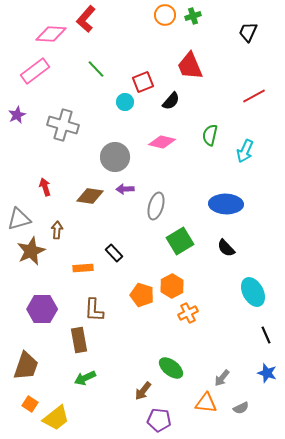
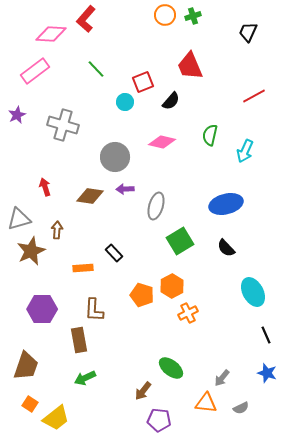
blue ellipse at (226, 204): rotated 16 degrees counterclockwise
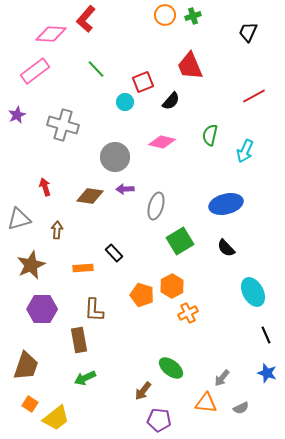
brown star at (31, 251): moved 14 px down
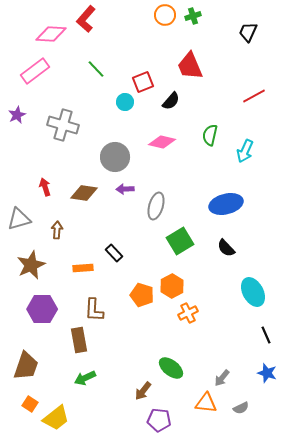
brown diamond at (90, 196): moved 6 px left, 3 px up
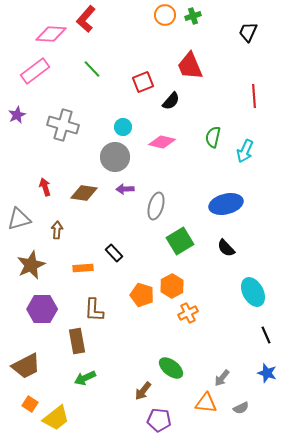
green line at (96, 69): moved 4 px left
red line at (254, 96): rotated 65 degrees counterclockwise
cyan circle at (125, 102): moved 2 px left, 25 px down
green semicircle at (210, 135): moved 3 px right, 2 px down
brown rectangle at (79, 340): moved 2 px left, 1 px down
brown trapezoid at (26, 366): rotated 44 degrees clockwise
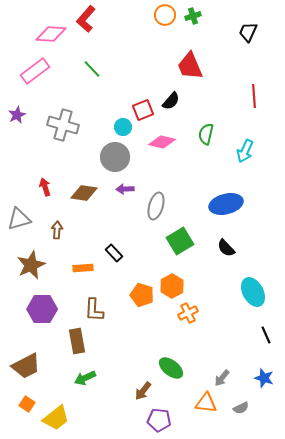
red square at (143, 82): moved 28 px down
green semicircle at (213, 137): moved 7 px left, 3 px up
blue star at (267, 373): moved 3 px left, 5 px down
orange square at (30, 404): moved 3 px left
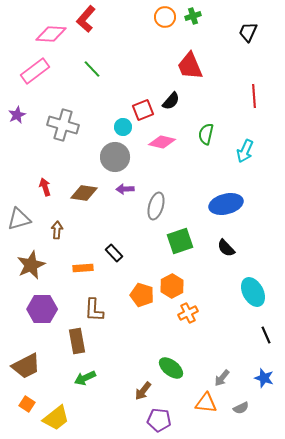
orange circle at (165, 15): moved 2 px down
green square at (180, 241): rotated 12 degrees clockwise
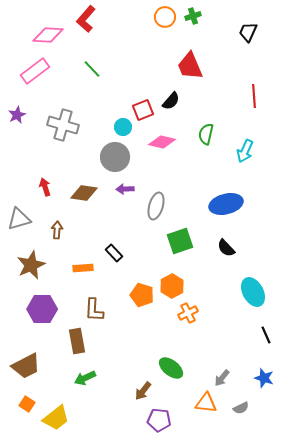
pink diamond at (51, 34): moved 3 px left, 1 px down
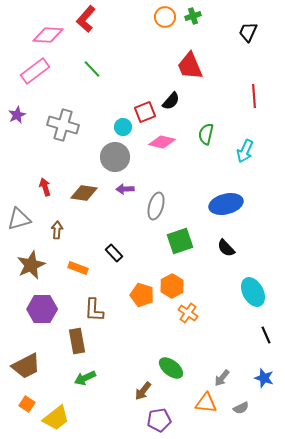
red square at (143, 110): moved 2 px right, 2 px down
orange rectangle at (83, 268): moved 5 px left; rotated 24 degrees clockwise
orange cross at (188, 313): rotated 30 degrees counterclockwise
purple pentagon at (159, 420): rotated 15 degrees counterclockwise
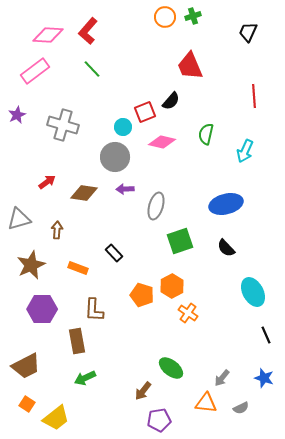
red L-shape at (86, 19): moved 2 px right, 12 px down
red arrow at (45, 187): moved 2 px right, 5 px up; rotated 72 degrees clockwise
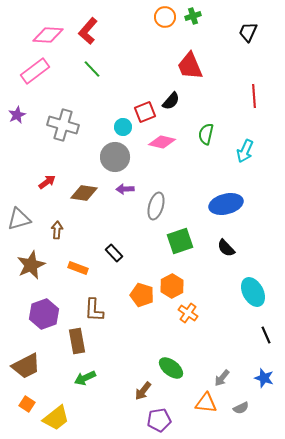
purple hexagon at (42, 309): moved 2 px right, 5 px down; rotated 20 degrees counterclockwise
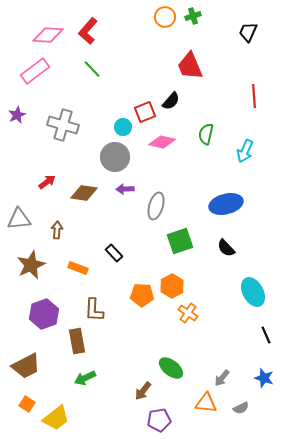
gray triangle at (19, 219): rotated 10 degrees clockwise
orange pentagon at (142, 295): rotated 15 degrees counterclockwise
